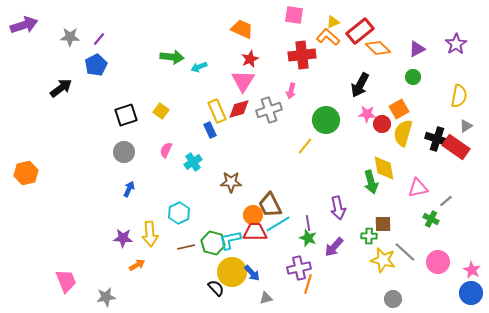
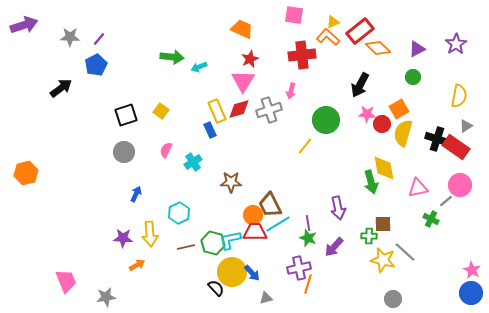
blue arrow at (129, 189): moved 7 px right, 5 px down
pink circle at (438, 262): moved 22 px right, 77 px up
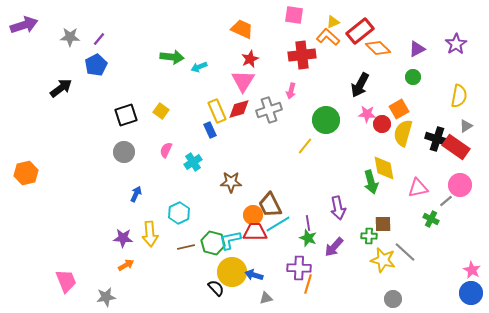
orange arrow at (137, 265): moved 11 px left
purple cross at (299, 268): rotated 15 degrees clockwise
blue arrow at (252, 273): moved 2 px right, 2 px down; rotated 150 degrees clockwise
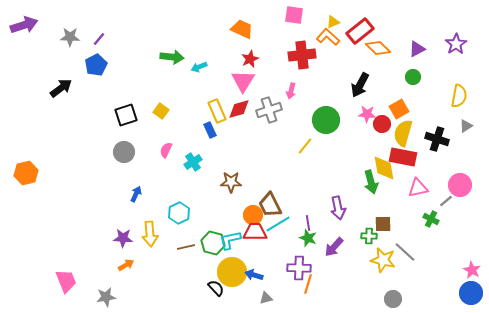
red rectangle at (456, 147): moved 53 px left, 10 px down; rotated 24 degrees counterclockwise
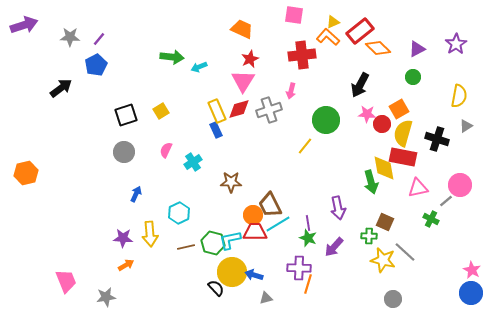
yellow square at (161, 111): rotated 21 degrees clockwise
blue rectangle at (210, 130): moved 6 px right
brown square at (383, 224): moved 2 px right, 2 px up; rotated 24 degrees clockwise
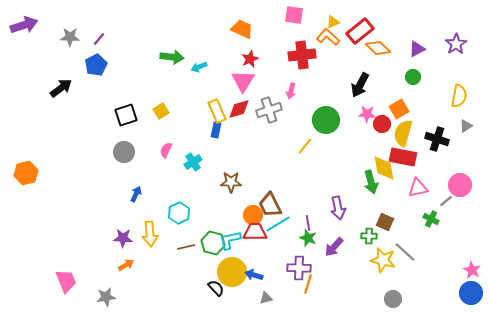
blue rectangle at (216, 130): rotated 35 degrees clockwise
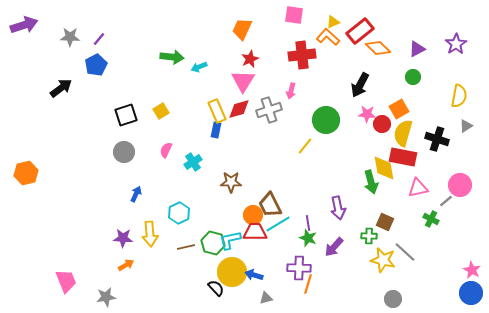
orange trapezoid at (242, 29): rotated 90 degrees counterclockwise
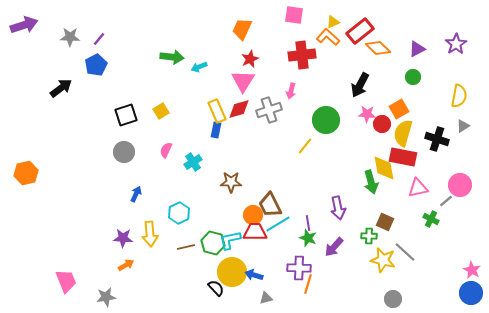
gray triangle at (466, 126): moved 3 px left
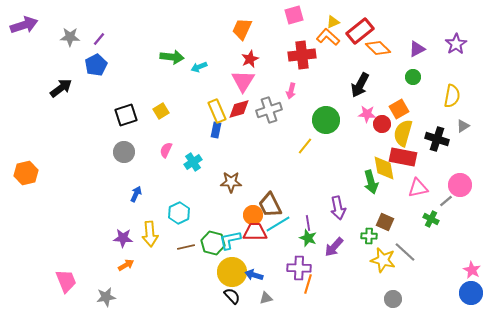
pink square at (294, 15): rotated 24 degrees counterclockwise
yellow semicircle at (459, 96): moved 7 px left
black semicircle at (216, 288): moved 16 px right, 8 px down
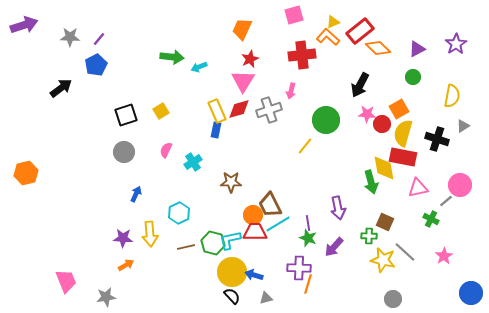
pink star at (472, 270): moved 28 px left, 14 px up; rotated 12 degrees clockwise
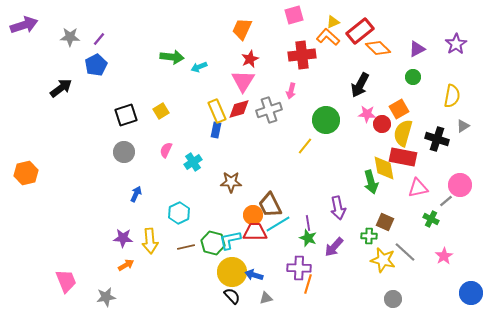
yellow arrow at (150, 234): moved 7 px down
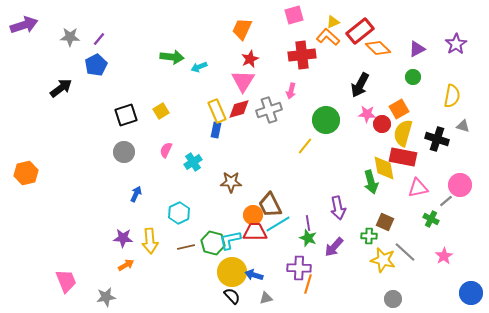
gray triangle at (463, 126): rotated 48 degrees clockwise
